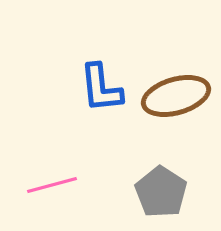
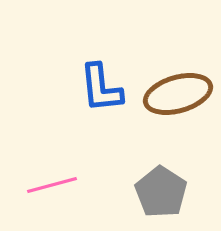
brown ellipse: moved 2 px right, 2 px up
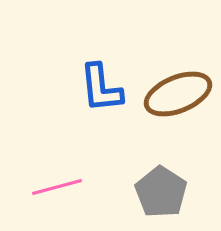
brown ellipse: rotated 6 degrees counterclockwise
pink line: moved 5 px right, 2 px down
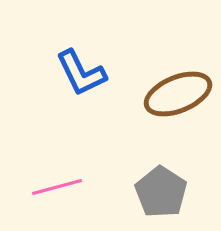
blue L-shape: moved 20 px left, 15 px up; rotated 20 degrees counterclockwise
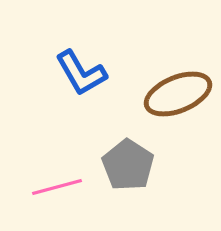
blue L-shape: rotated 4 degrees counterclockwise
gray pentagon: moved 33 px left, 27 px up
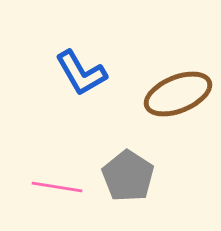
gray pentagon: moved 11 px down
pink line: rotated 24 degrees clockwise
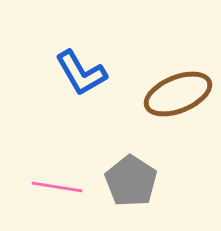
gray pentagon: moved 3 px right, 5 px down
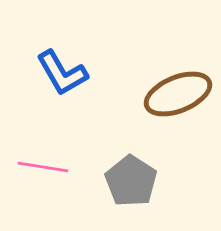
blue L-shape: moved 19 px left
pink line: moved 14 px left, 20 px up
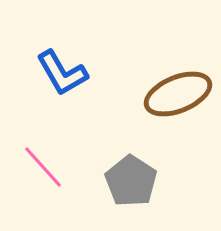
pink line: rotated 39 degrees clockwise
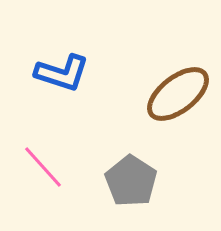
blue L-shape: rotated 42 degrees counterclockwise
brown ellipse: rotated 16 degrees counterclockwise
